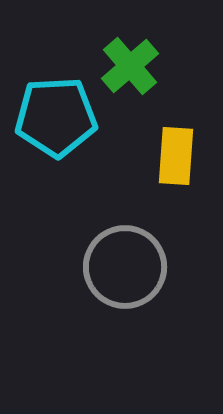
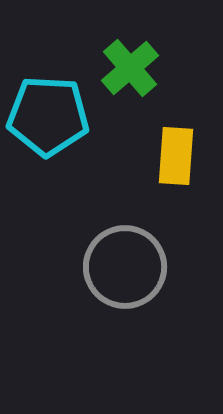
green cross: moved 2 px down
cyan pentagon: moved 8 px left, 1 px up; rotated 6 degrees clockwise
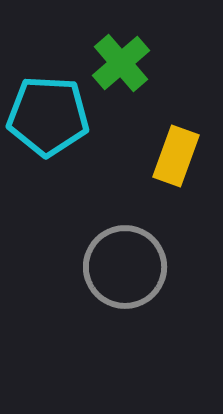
green cross: moved 9 px left, 5 px up
yellow rectangle: rotated 16 degrees clockwise
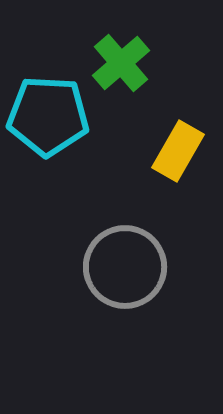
yellow rectangle: moved 2 px right, 5 px up; rotated 10 degrees clockwise
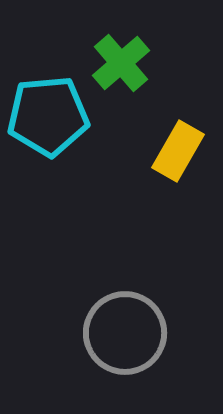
cyan pentagon: rotated 8 degrees counterclockwise
gray circle: moved 66 px down
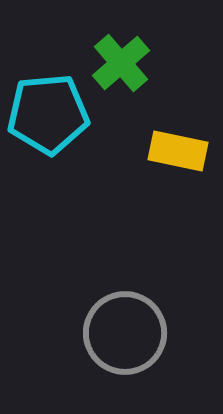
cyan pentagon: moved 2 px up
yellow rectangle: rotated 72 degrees clockwise
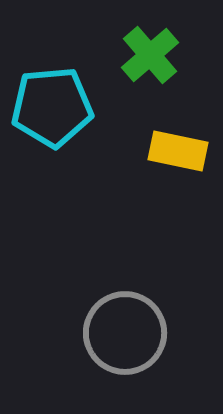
green cross: moved 29 px right, 8 px up
cyan pentagon: moved 4 px right, 7 px up
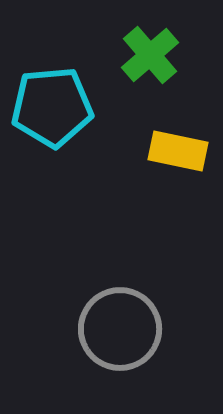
gray circle: moved 5 px left, 4 px up
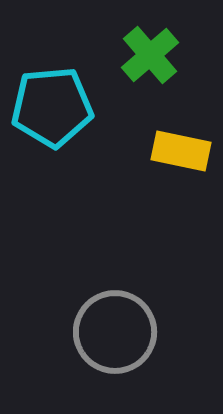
yellow rectangle: moved 3 px right
gray circle: moved 5 px left, 3 px down
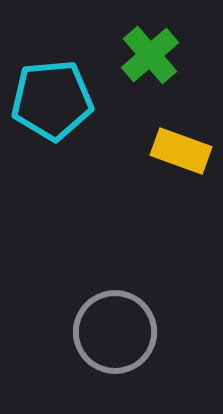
cyan pentagon: moved 7 px up
yellow rectangle: rotated 8 degrees clockwise
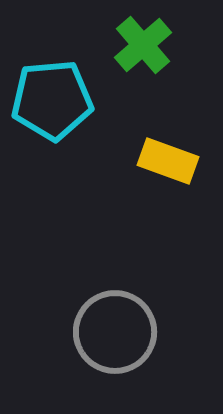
green cross: moved 7 px left, 10 px up
yellow rectangle: moved 13 px left, 10 px down
